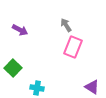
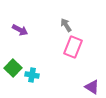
cyan cross: moved 5 px left, 13 px up
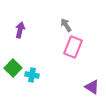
purple arrow: rotated 105 degrees counterclockwise
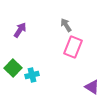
purple arrow: rotated 21 degrees clockwise
cyan cross: rotated 24 degrees counterclockwise
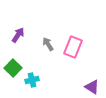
gray arrow: moved 18 px left, 19 px down
purple arrow: moved 2 px left, 5 px down
cyan cross: moved 5 px down
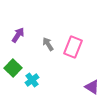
cyan cross: rotated 24 degrees counterclockwise
